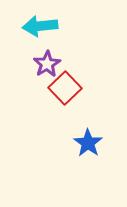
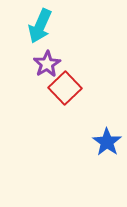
cyan arrow: rotated 60 degrees counterclockwise
blue star: moved 19 px right, 1 px up
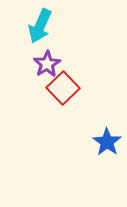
red square: moved 2 px left
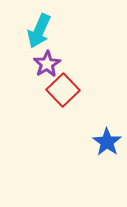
cyan arrow: moved 1 px left, 5 px down
red square: moved 2 px down
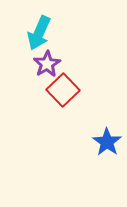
cyan arrow: moved 2 px down
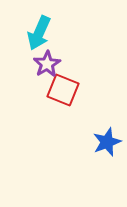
red square: rotated 24 degrees counterclockwise
blue star: rotated 16 degrees clockwise
